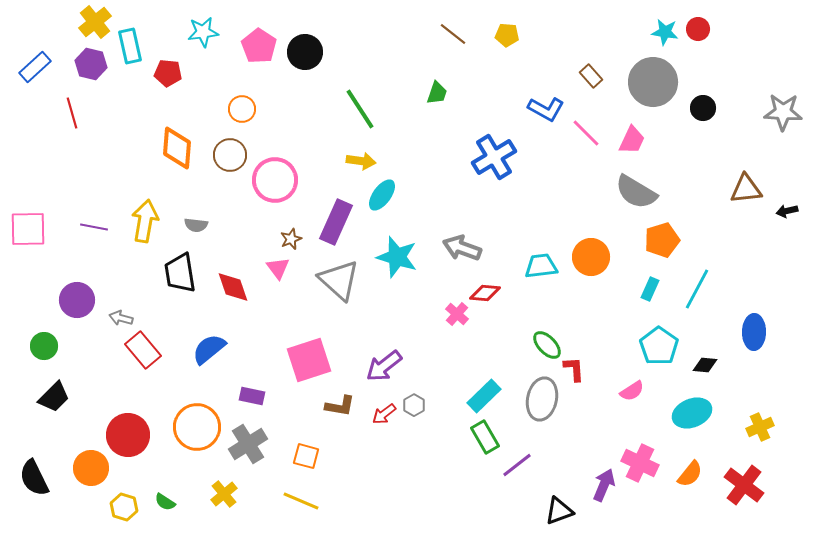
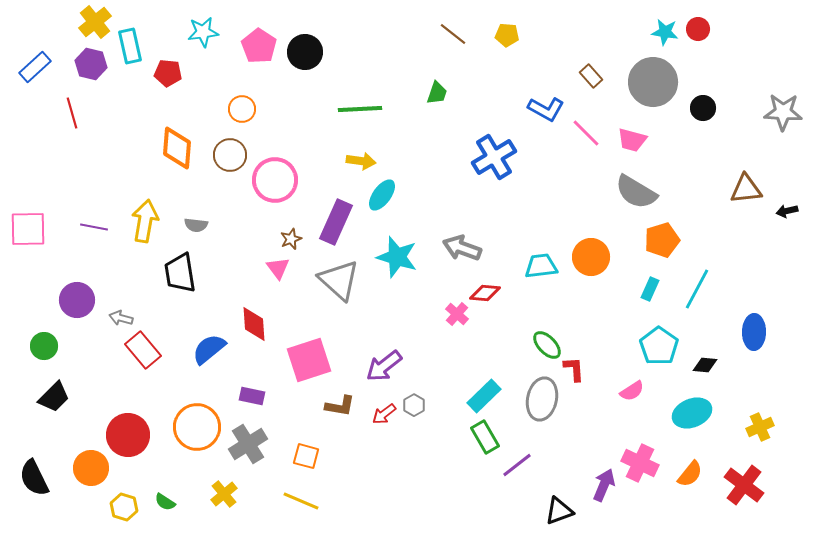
green line at (360, 109): rotated 60 degrees counterclockwise
pink trapezoid at (632, 140): rotated 80 degrees clockwise
red diamond at (233, 287): moved 21 px right, 37 px down; rotated 15 degrees clockwise
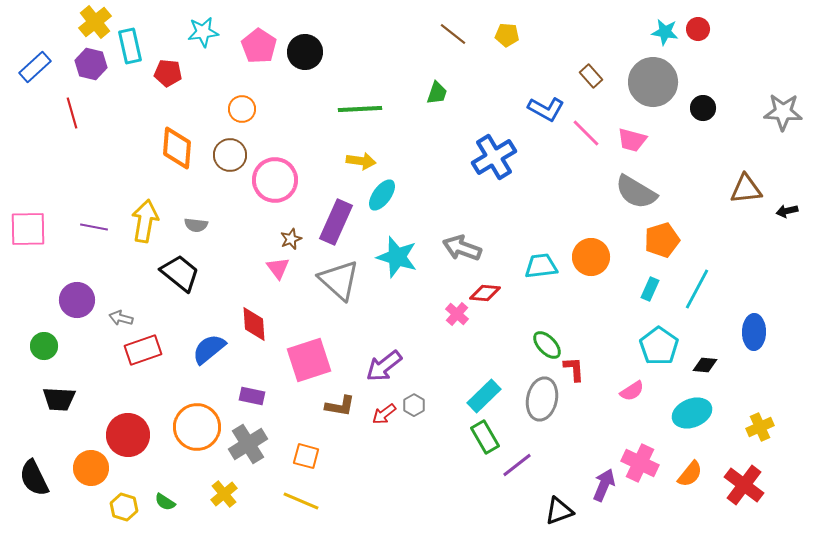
black trapezoid at (180, 273): rotated 138 degrees clockwise
red rectangle at (143, 350): rotated 69 degrees counterclockwise
black trapezoid at (54, 397): moved 5 px right, 2 px down; rotated 48 degrees clockwise
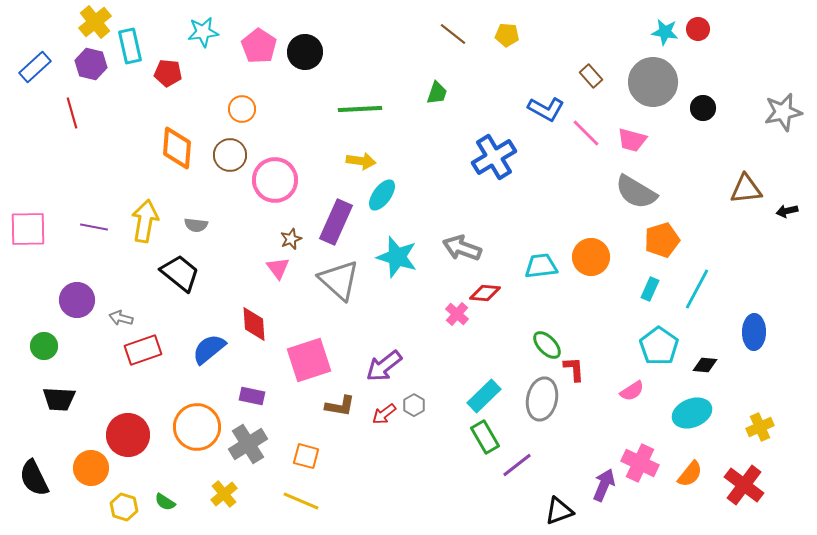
gray star at (783, 112): rotated 15 degrees counterclockwise
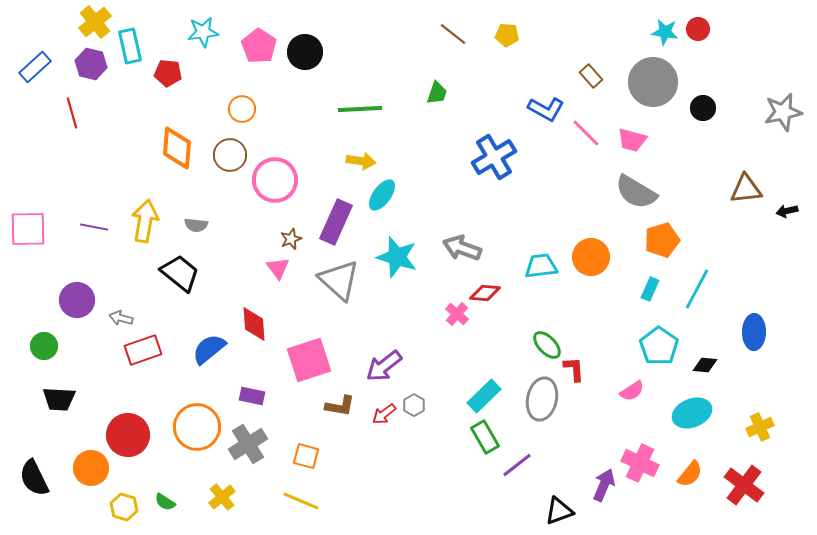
yellow cross at (224, 494): moved 2 px left, 3 px down
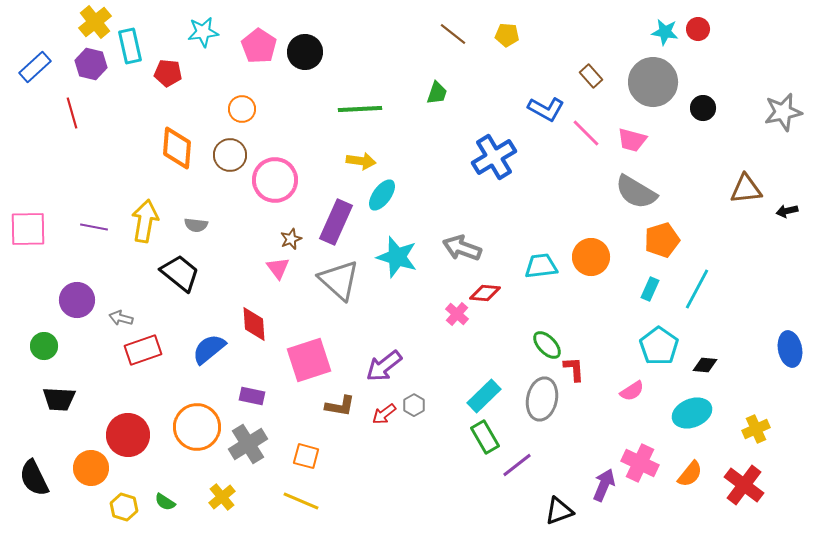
blue ellipse at (754, 332): moved 36 px right, 17 px down; rotated 12 degrees counterclockwise
yellow cross at (760, 427): moved 4 px left, 2 px down
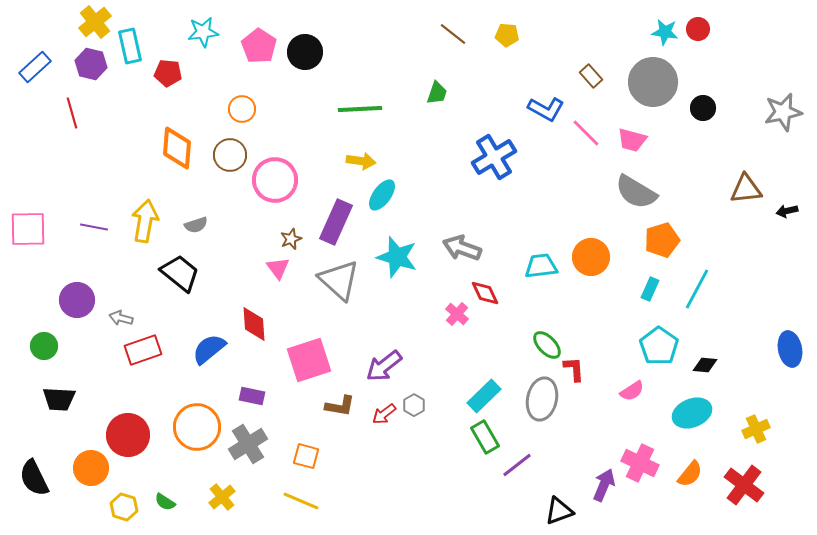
gray semicircle at (196, 225): rotated 25 degrees counterclockwise
red diamond at (485, 293): rotated 60 degrees clockwise
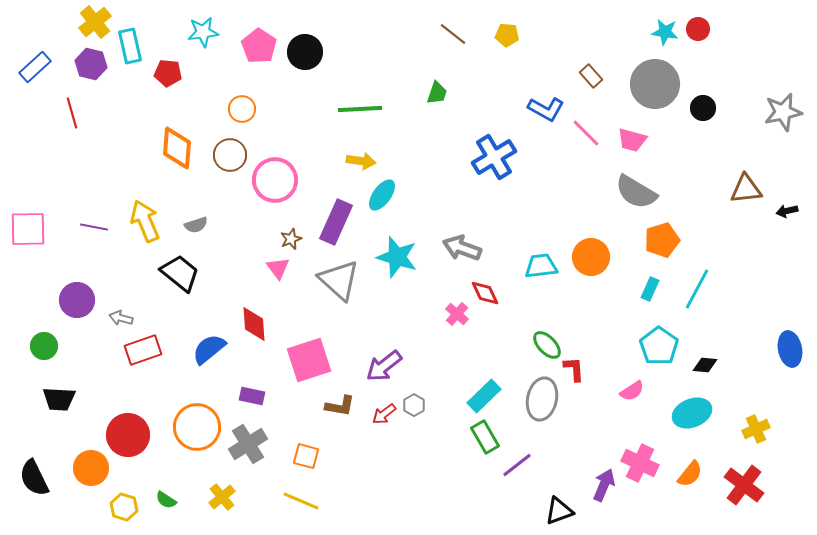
gray circle at (653, 82): moved 2 px right, 2 px down
yellow arrow at (145, 221): rotated 33 degrees counterclockwise
green semicircle at (165, 502): moved 1 px right, 2 px up
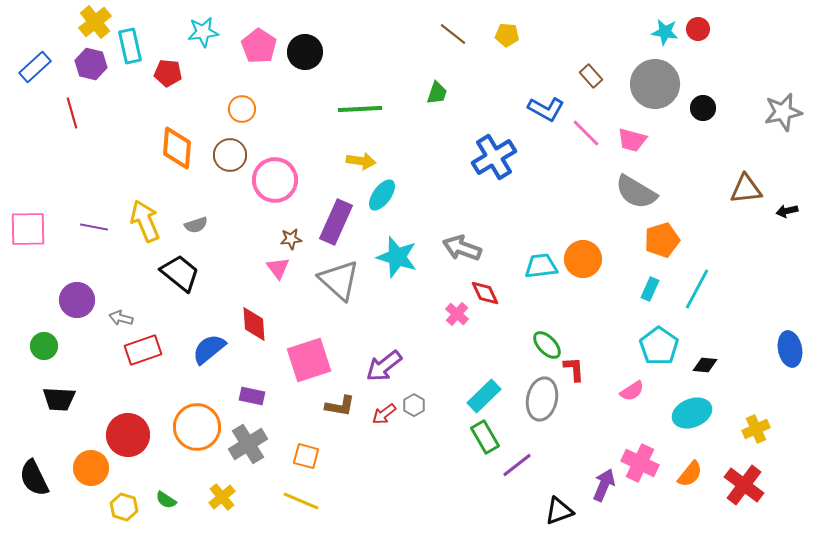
brown star at (291, 239): rotated 15 degrees clockwise
orange circle at (591, 257): moved 8 px left, 2 px down
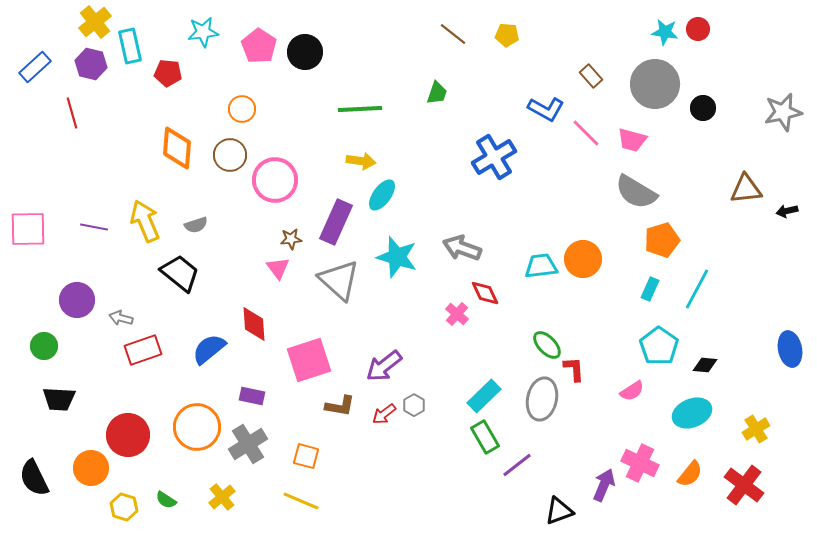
yellow cross at (756, 429): rotated 8 degrees counterclockwise
